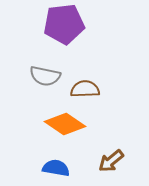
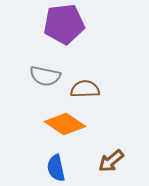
blue semicircle: rotated 112 degrees counterclockwise
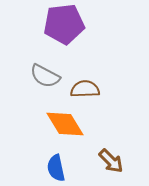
gray semicircle: rotated 16 degrees clockwise
orange diamond: rotated 24 degrees clockwise
brown arrow: rotated 96 degrees counterclockwise
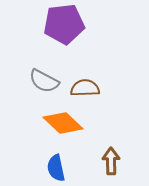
gray semicircle: moved 1 px left, 5 px down
brown semicircle: moved 1 px up
orange diamond: moved 2 px left, 1 px up; rotated 15 degrees counterclockwise
brown arrow: rotated 136 degrees counterclockwise
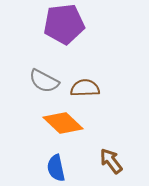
brown arrow: rotated 36 degrees counterclockwise
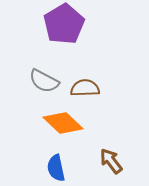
purple pentagon: rotated 24 degrees counterclockwise
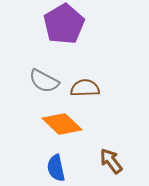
orange diamond: moved 1 px left, 1 px down
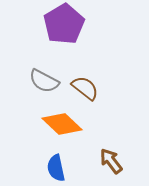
brown semicircle: rotated 40 degrees clockwise
